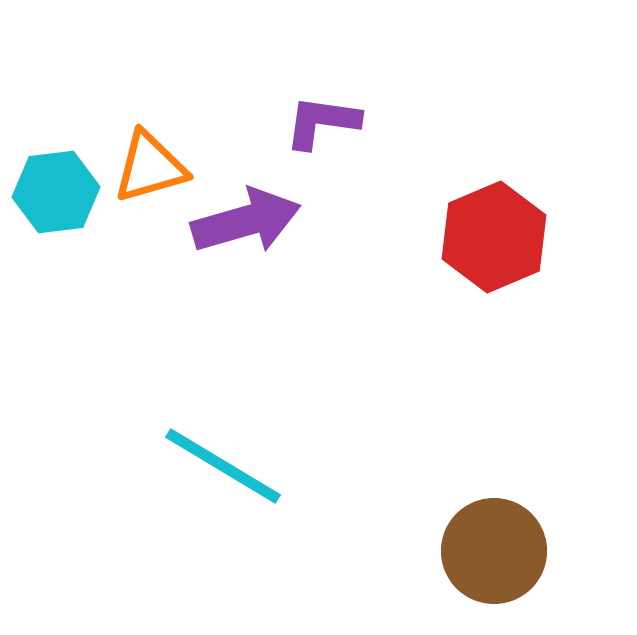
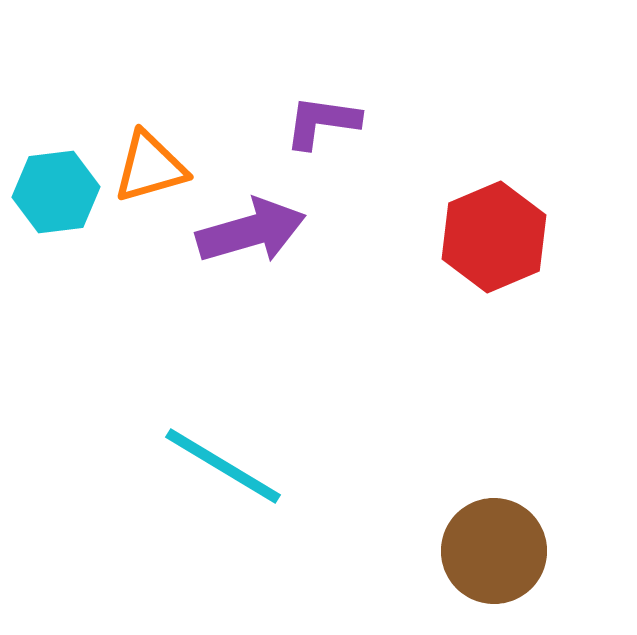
purple arrow: moved 5 px right, 10 px down
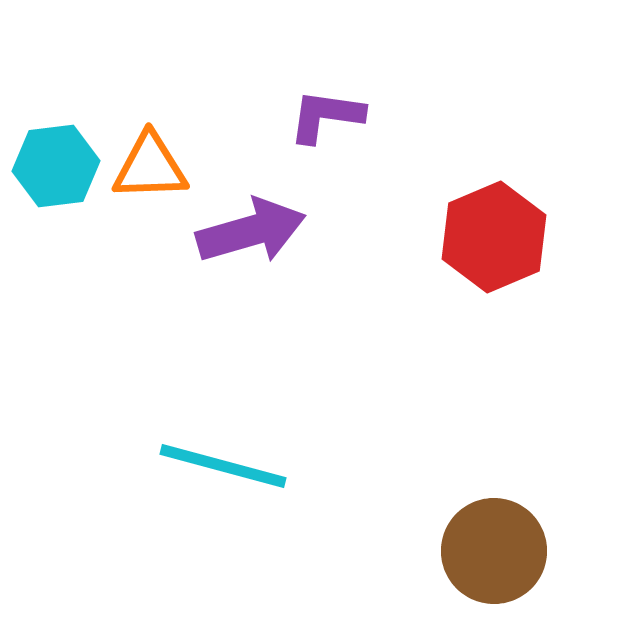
purple L-shape: moved 4 px right, 6 px up
orange triangle: rotated 14 degrees clockwise
cyan hexagon: moved 26 px up
cyan line: rotated 16 degrees counterclockwise
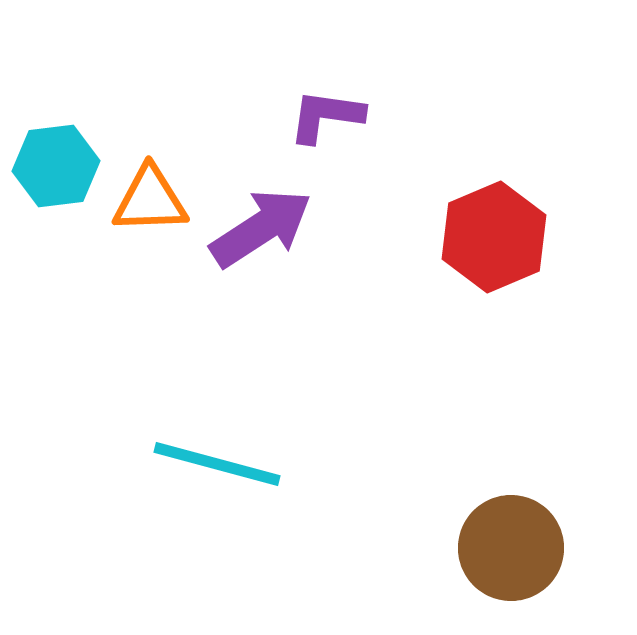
orange triangle: moved 33 px down
purple arrow: moved 10 px right, 3 px up; rotated 17 degrees counterclockwise
cyan line: moved 6 px left, 2 px up
brown circle: moved 17 px right, 3 px up
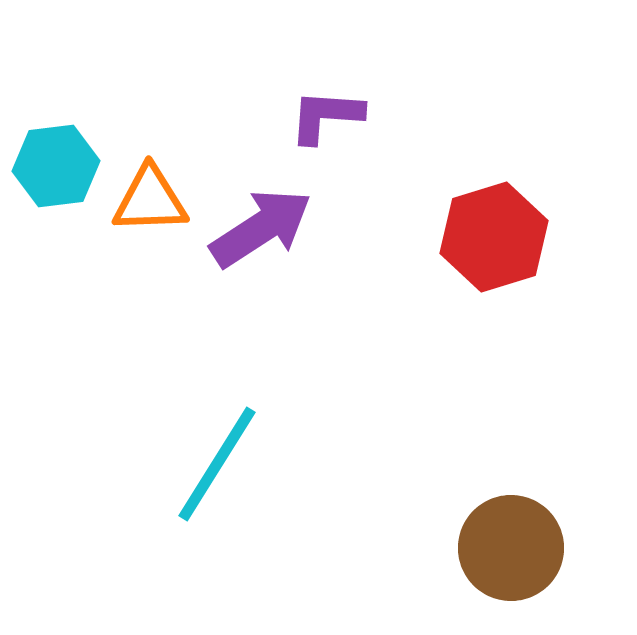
purple L-shape: rotated 4 degrees counterclockwise
red hexagon: rotated 6 degrees clockwise
cyan line: rotated 73 degrees counterclockwise
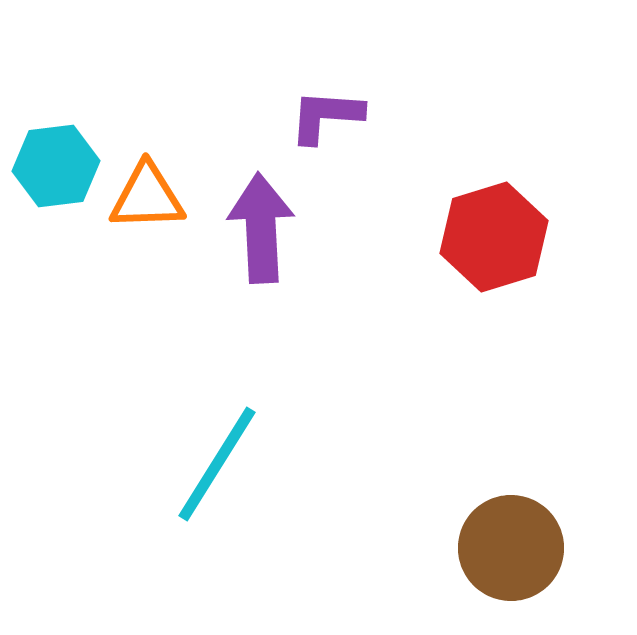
orange triangle: moved 3 px left, 3 px up
purple arrow: rotated 60 degrees counterclockwise
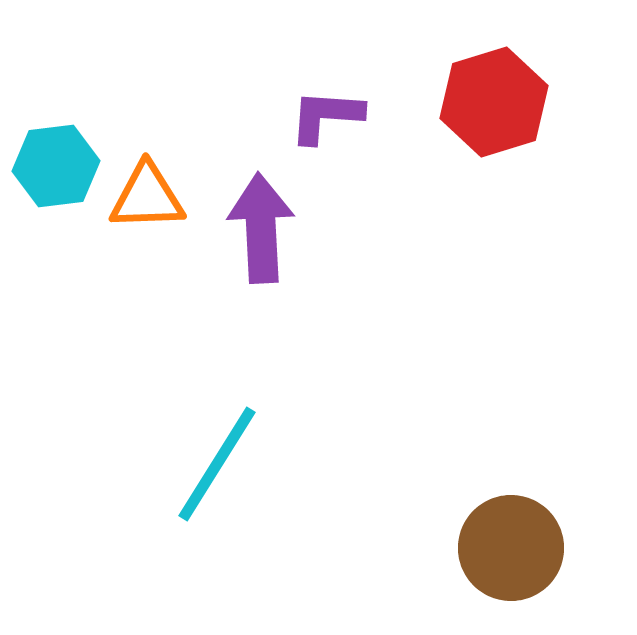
red hexagon: moved 135 px up
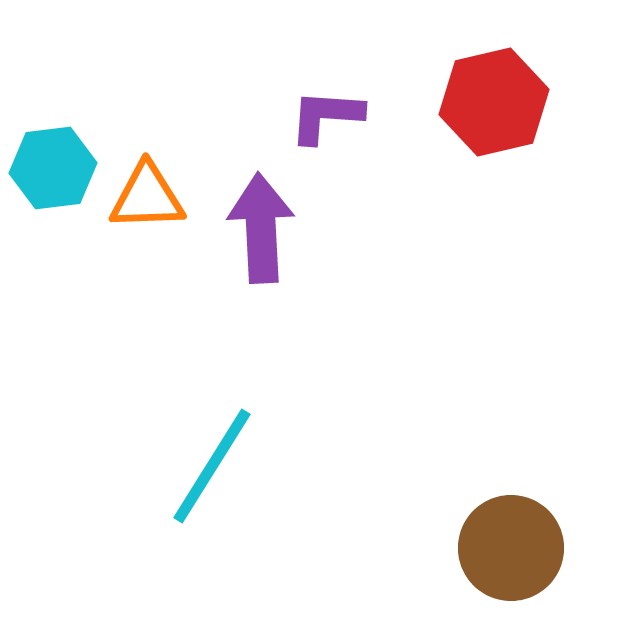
red hexagon: rotated 4 degrees clockwise
cyan hexagon: moved 3 px left, 2 px down
cyan line: moved 5 px left, 2 px down
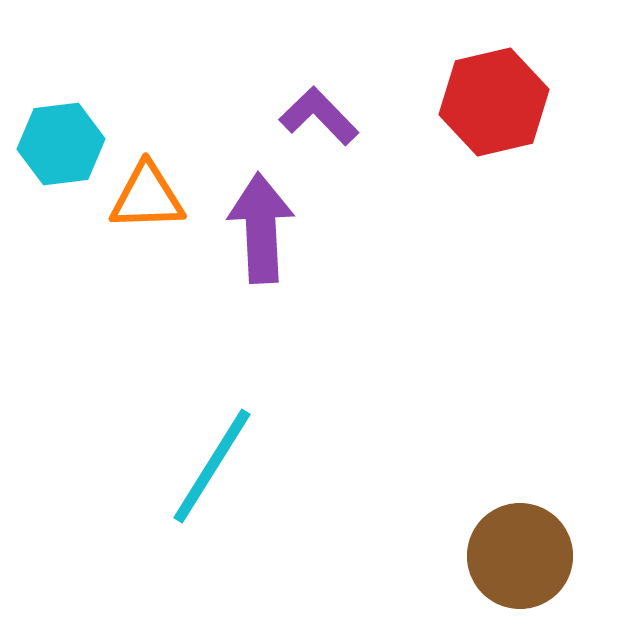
purple L-shape: moved 7 px left; rotated 42 degrees clockwise
cyan hexagon: moved 8 px right, 24 px up
brown circle: moved 9 px right, 8 px down
